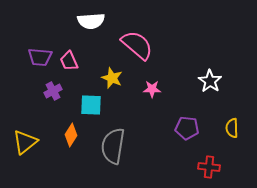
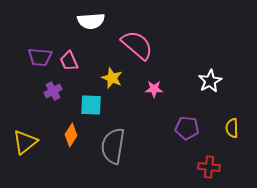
white star: rotated 10 degrees clockwise
pink star: moved 2 px right
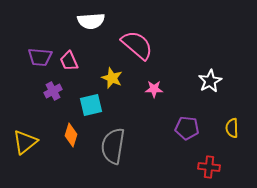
cyan square: rotated 15 degrees counterclockwise
orange diamond: rotated 15 degrees counterclockwise
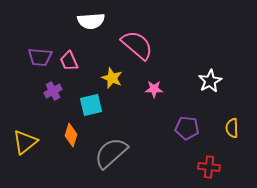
gray semicircle: moved 2 px left, 7 px down; rotated 39 degrees clockwise
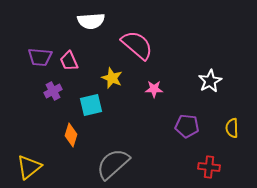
purple pentagon: moved 2 px up
yellow triangle: moved 4 px right, 25 px down
gray semicircle: moved 2 px right, 11 px down
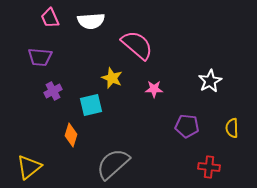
pink trapezoid: moved 19 px left, 43 px up
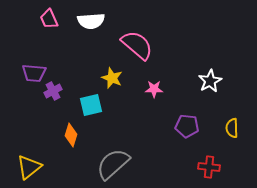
pink trapezoid: moved 1 px left, 1 px down
purple trapezoid: moved 6 px left, 16 px down
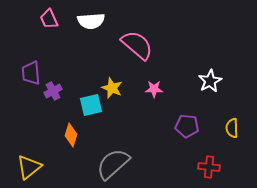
purple trapezoid: moved 3 px left; rotated 80 degrees clockwise
yellow star: moved 10 px down
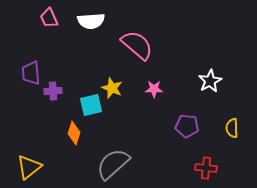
pink trapezoid: moved 1 px up
purple cross: rotated 24 degrees clockwise
orange diamond: moved 3 px right, 2 px up
red cross: moved 3 px left, 1 px down
